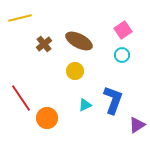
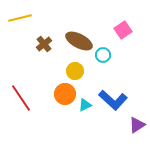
cyan circle: moved 19 px left
blue L-shape: rotated 112 degrees clockwise
orange circle: moved 18 px right, 24 px up
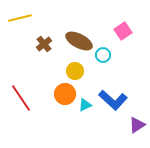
pink square: moved 1 px down
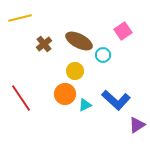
blue L-shape: moved 3 px right
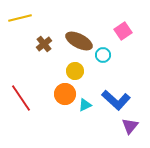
purple triangle: moved 7 px left, 1 px down; rotated 18 degrees counterclockwise
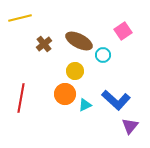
red line: rotated 44 degrees clockwise
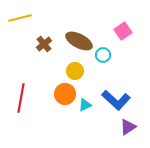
purple triangle: moved 2 px left, 1 px down; rotated 18 degrees clockwise
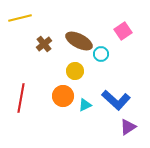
cyan circle: moved 2 px left, 1 px up
orange circle: moved 2 px left, 2 px down
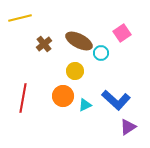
pink square: moved 1 px left, 2 px down
cyan circle: moved 1 px up
red line: moved 2 px right
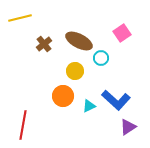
cyan circle: moved 5 px down
red line: moved 27 px down
cyan triangle: moved 4 px right, 1 px down
